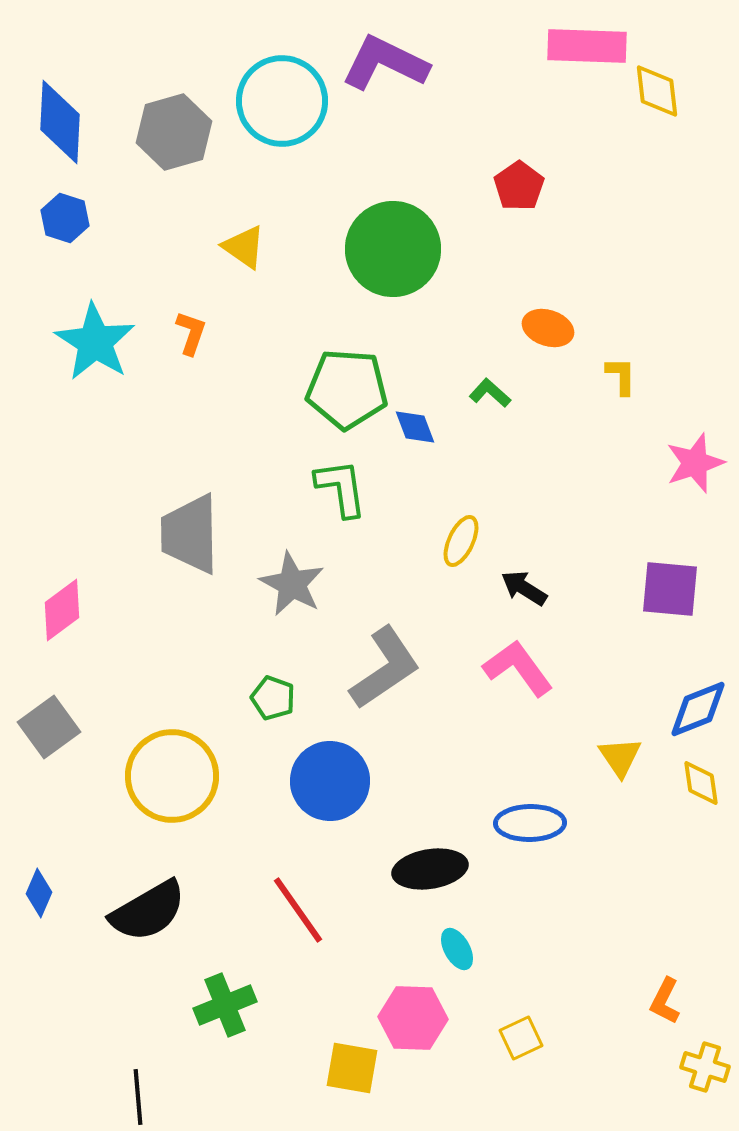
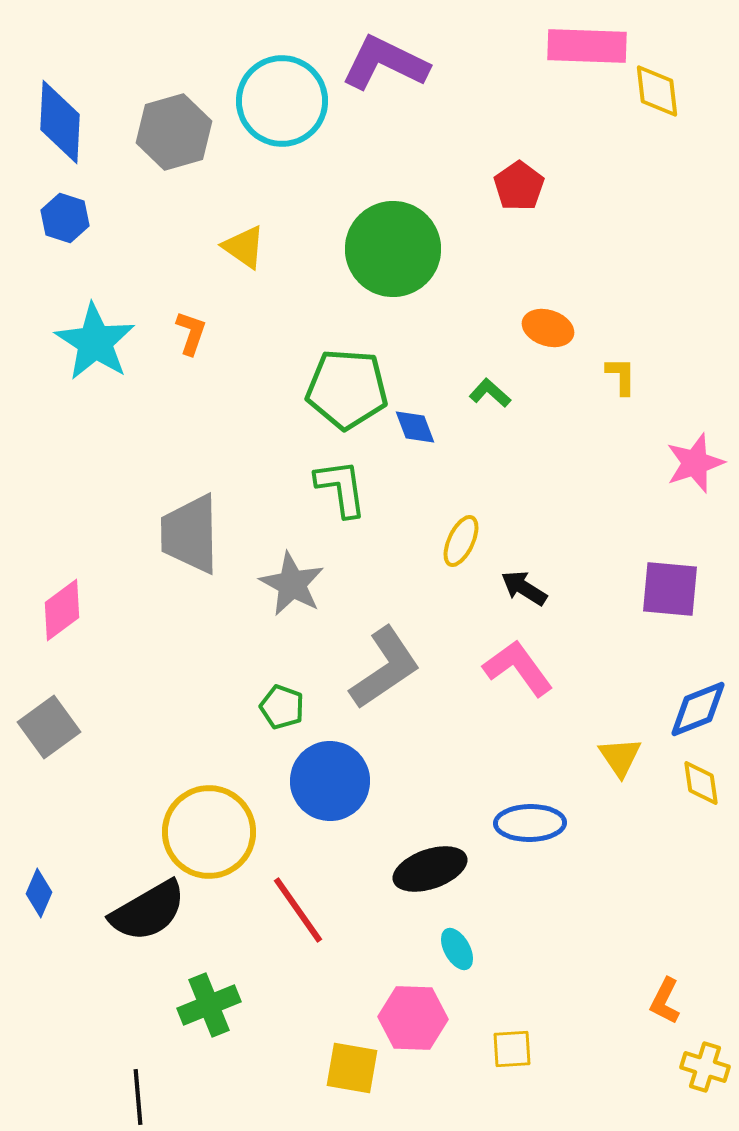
green pentagon at (273, 698): moved 9 px right, 9 px down
yellow circle at (172, 776): moved 37 px right, 56 px down
black ellipse at (430, 869): rotated 10 degrees counterclockwise
green cross at (225, 1005): moved 16 px left
yellow square at (521, 1038): moved 9 px left, 11 px down; rotated 21 degrees clockwise
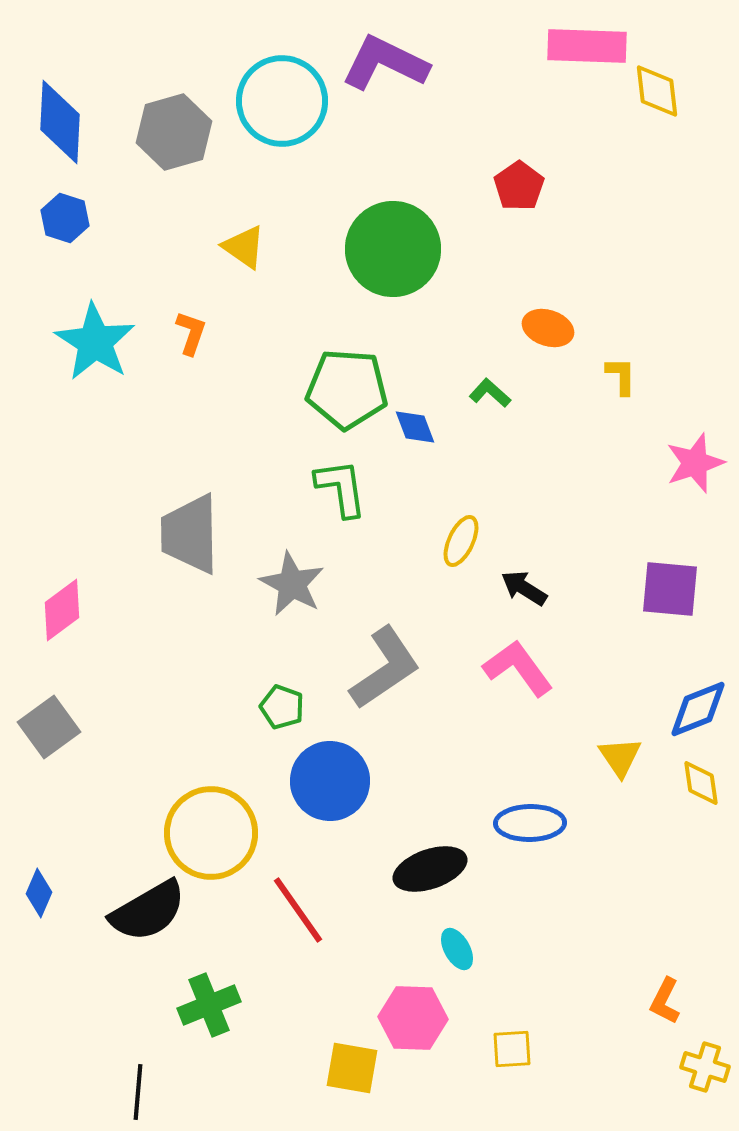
yellow circle at (209, 832): moved 2 px right, 1 px down
black line at (138, 1097): moved 5 px up; rotated 10 degrees clockwise
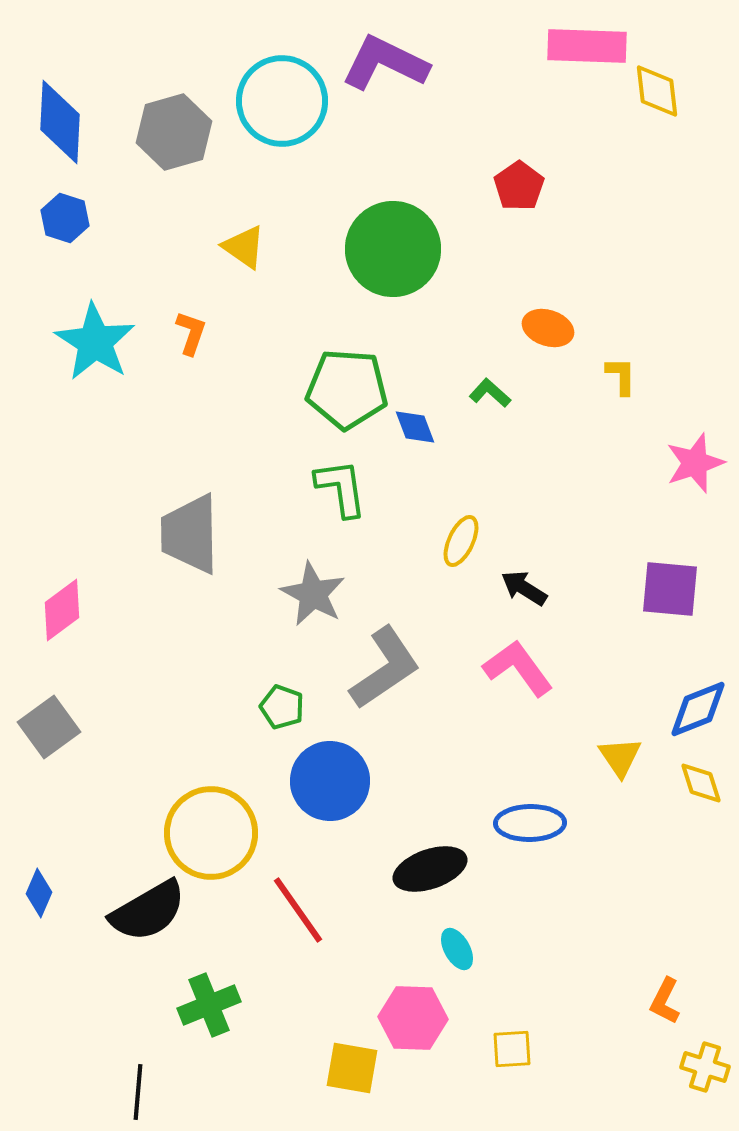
gray star at (292, 584): moved 21 px right, 10 px down
yellow diamond at (701, 783): rotated 9 degrees counterclockwise
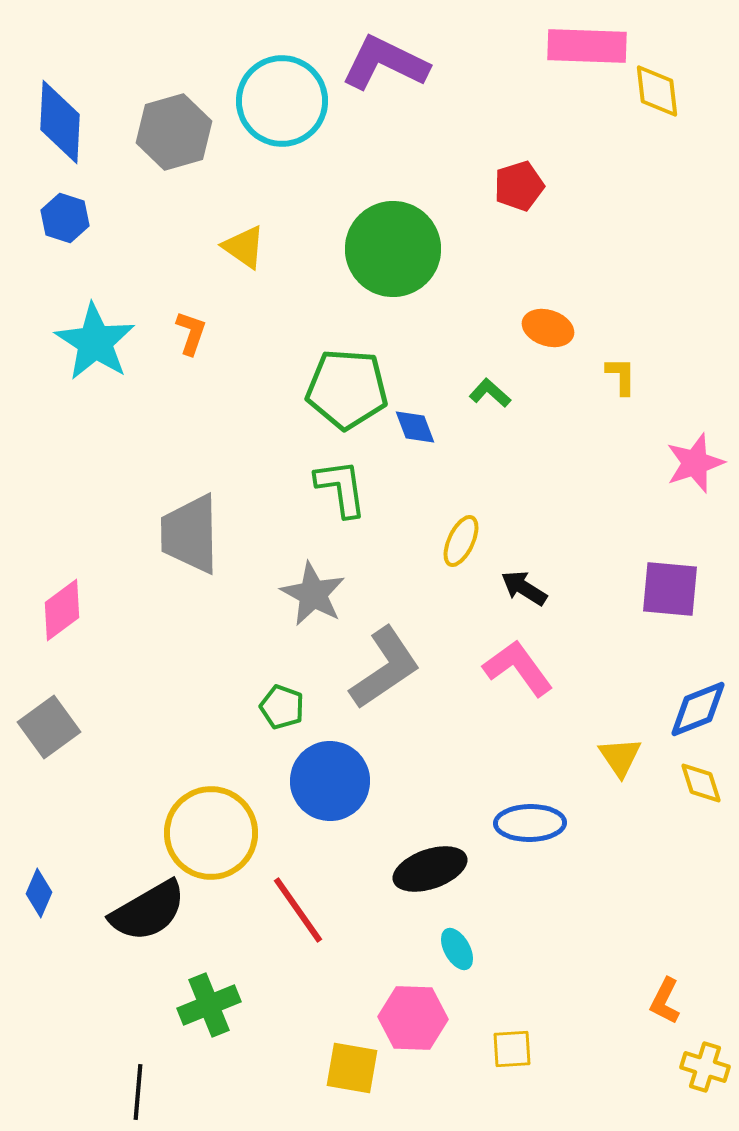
red pentagon at (519, 186): rotated 18 degrees clockwise
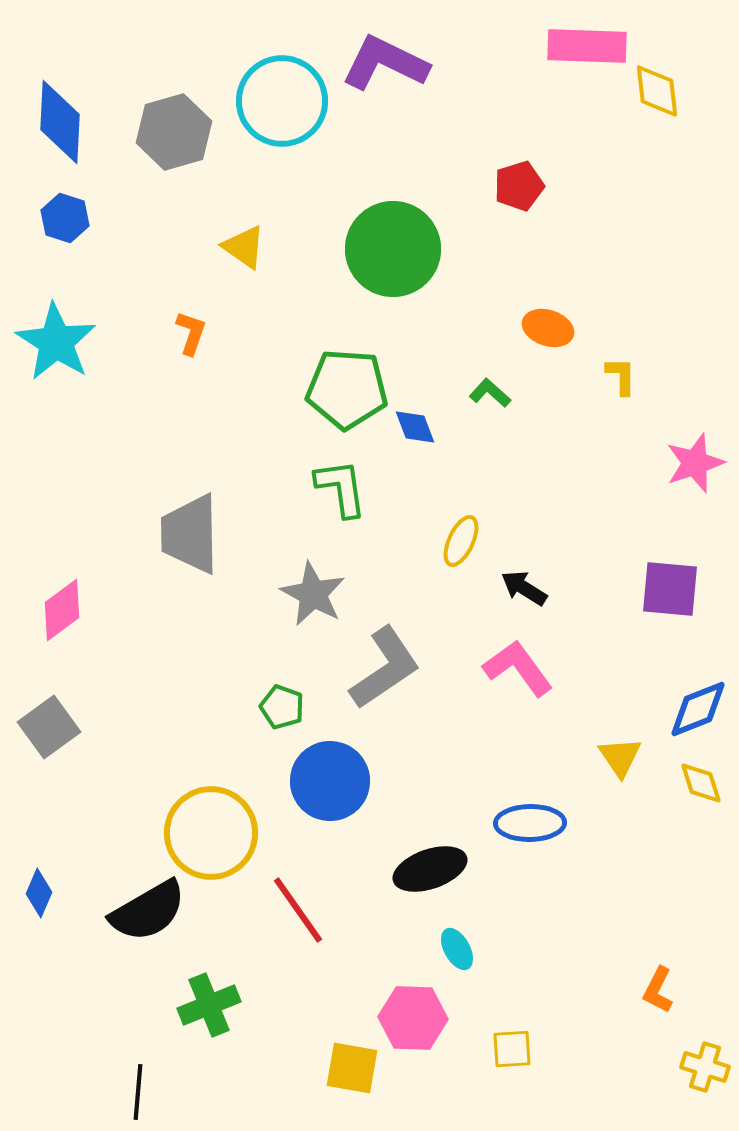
cyan star at (95, 342): moved 39 px left
orange L-shape at (665, 1001): moved 7 px left, 11 px up
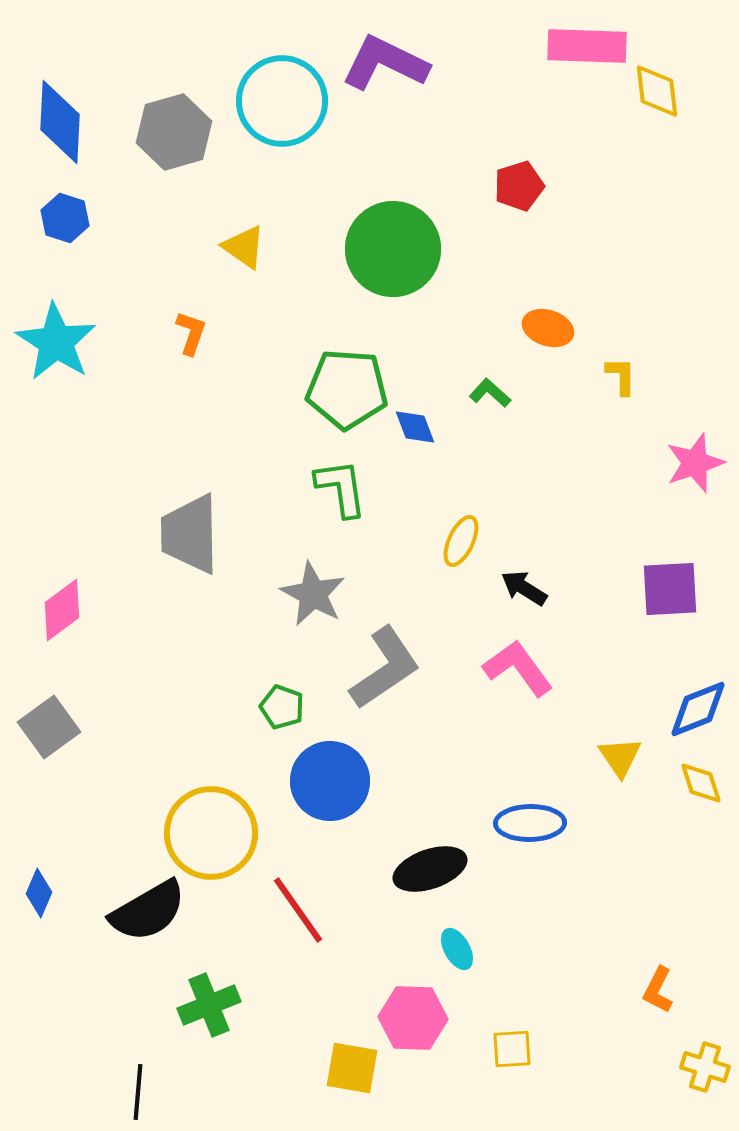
purple square at (670, 589): rotated 8 degrees counterclockwise
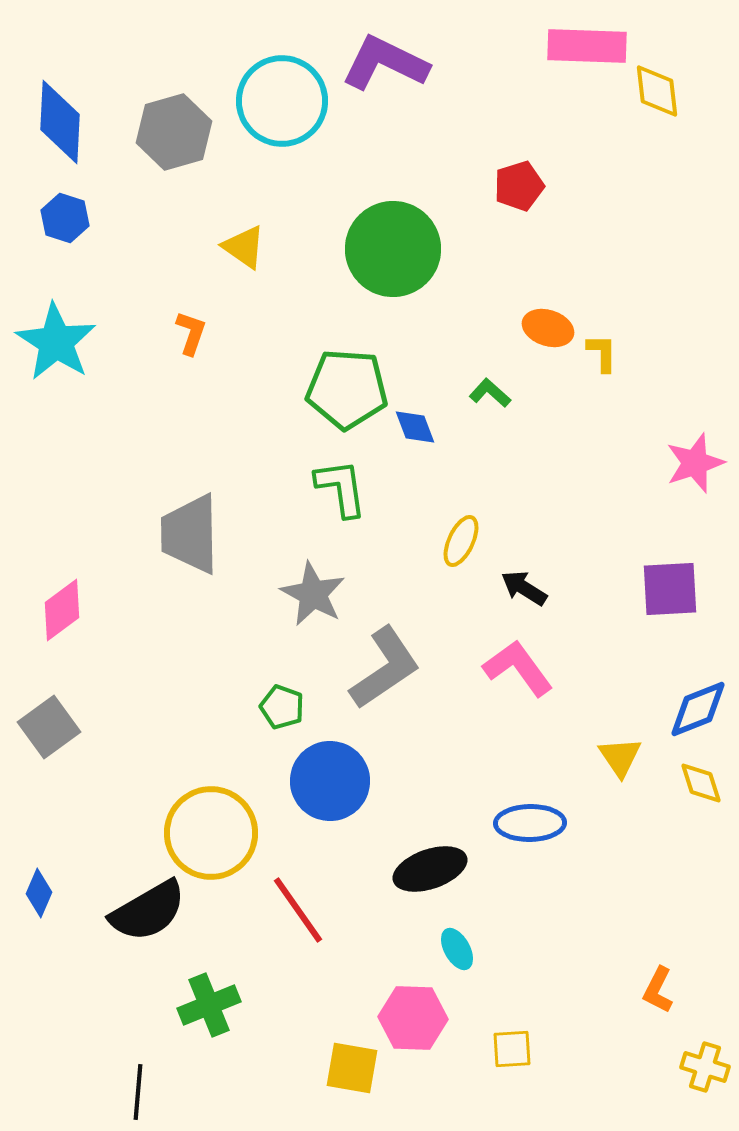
yellow L-shape at (621, 376): moved 19 px left, 23 px up
